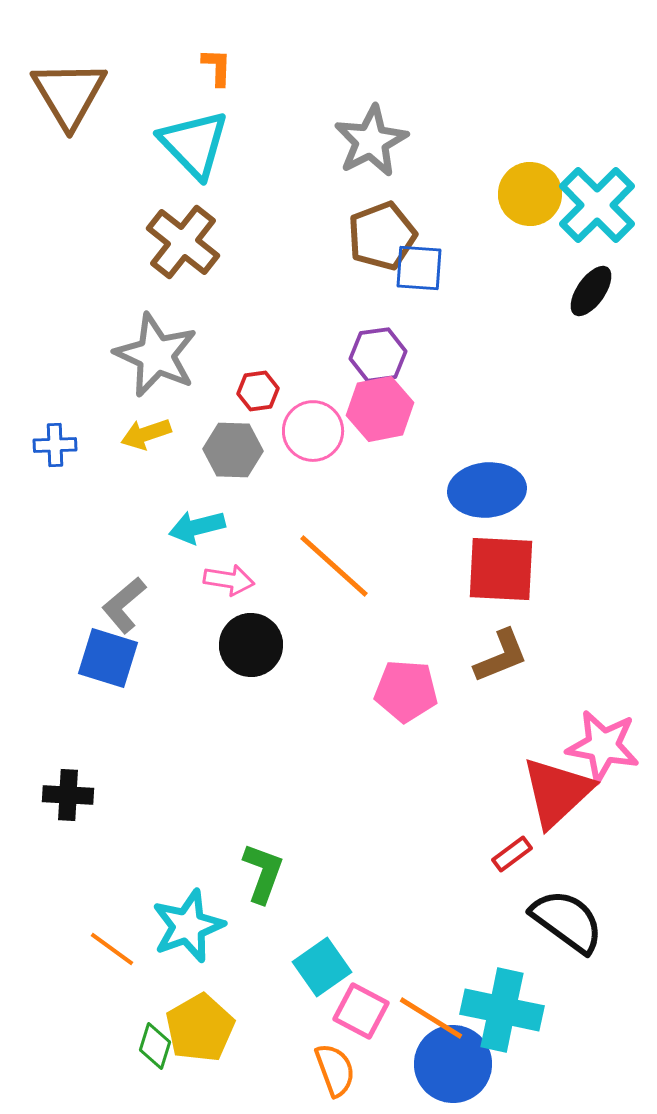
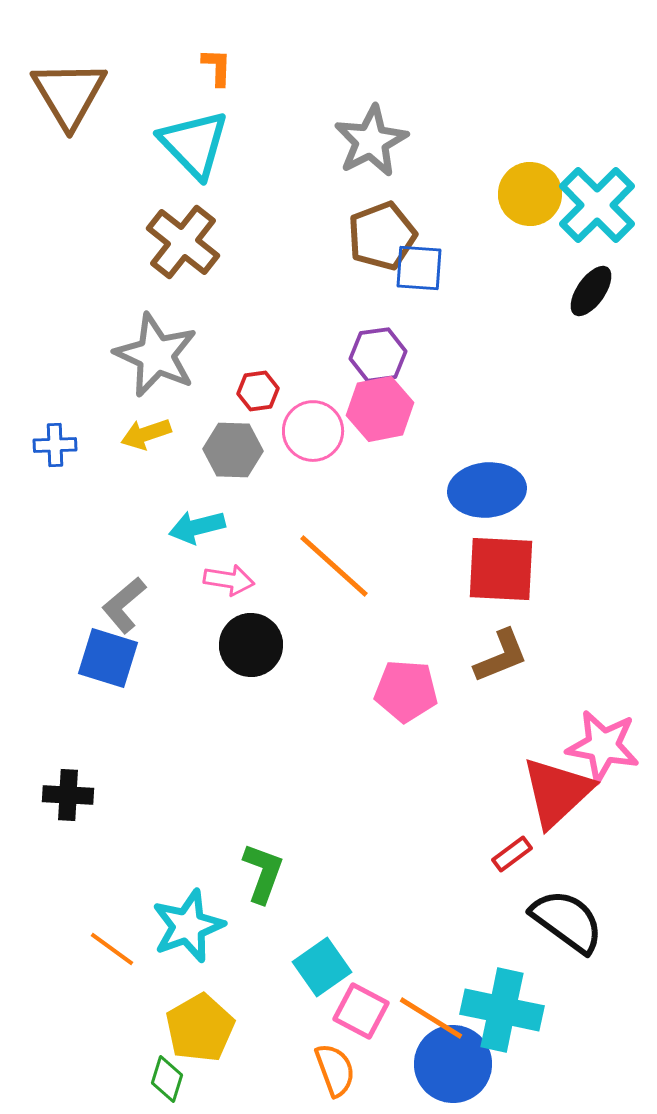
green diamond at (155, 1046): moved 12 px right, 33 px down
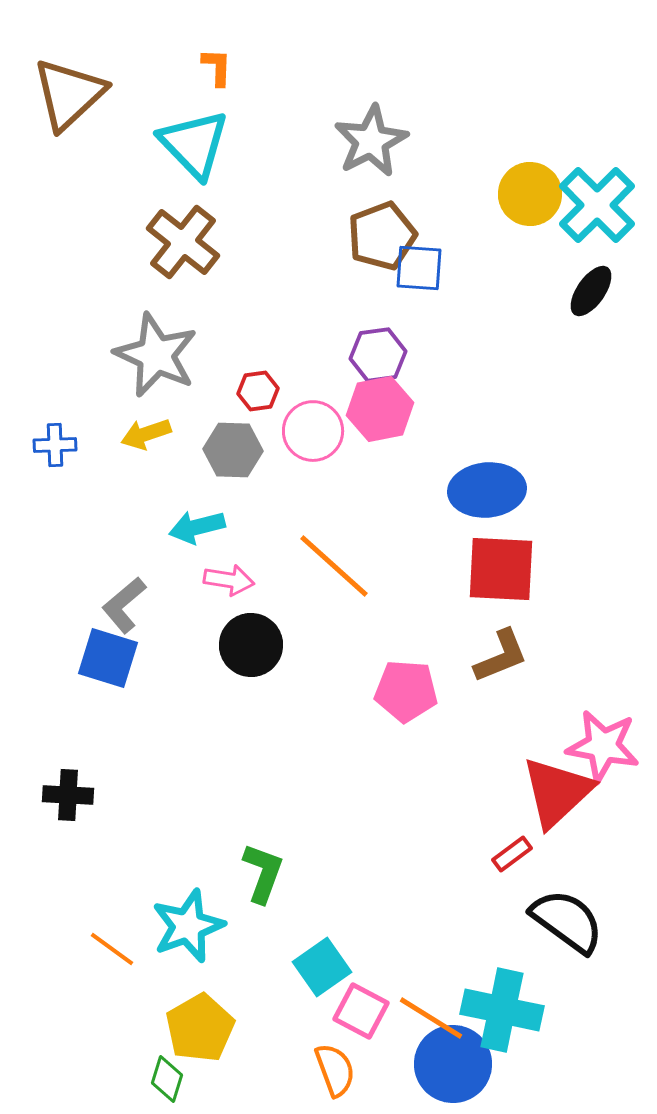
brown triangle at (69, 94): rotated 18 degrees clockwise
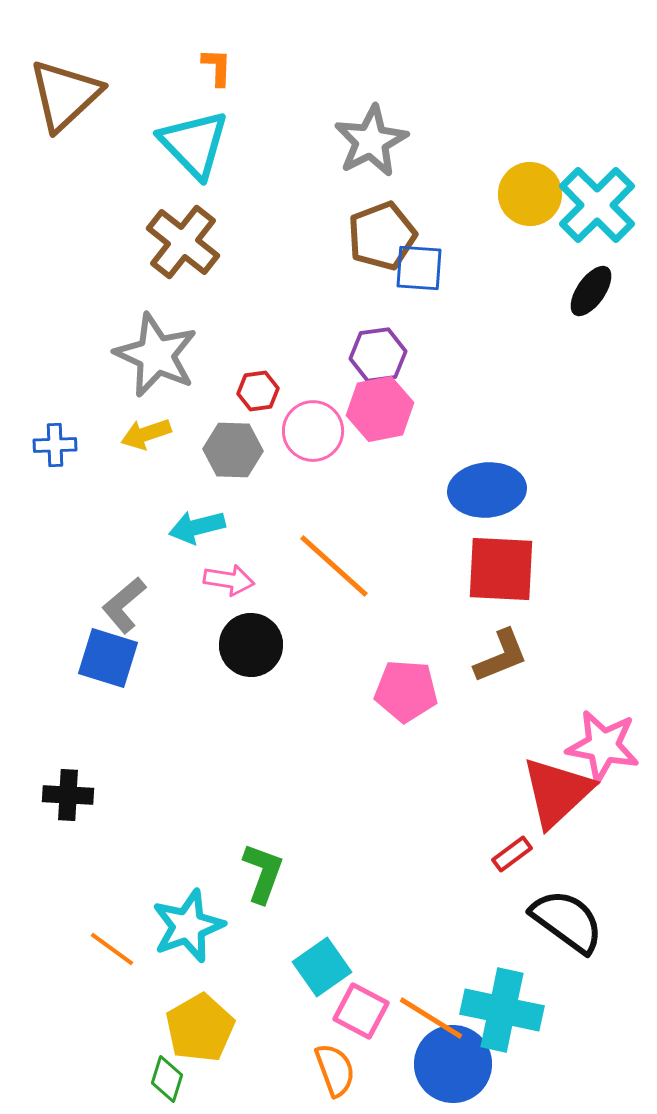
brown triangle at (69, 94): moved 4 px left, 1 px down
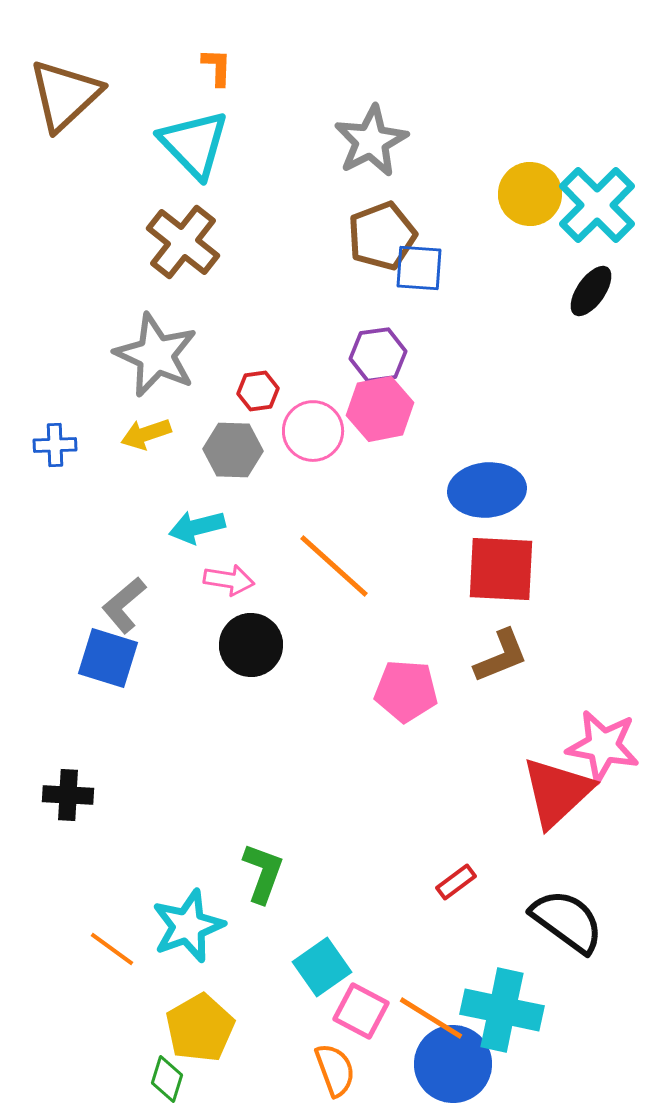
red rectangle at (512, 854): moved 56 px left, 28 px down
